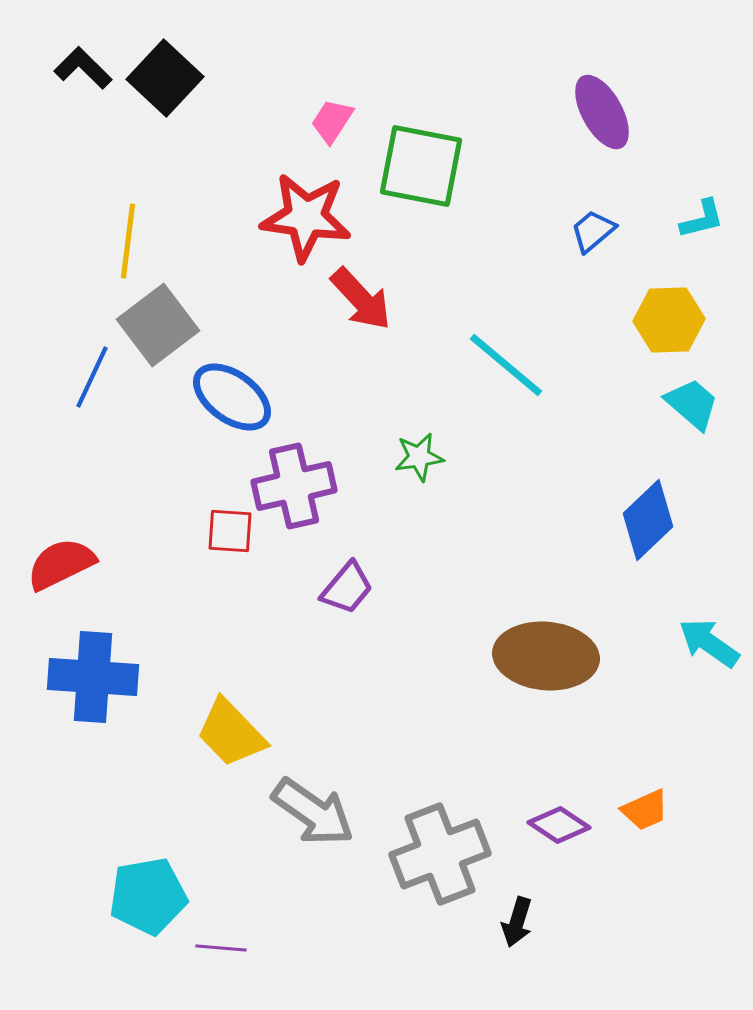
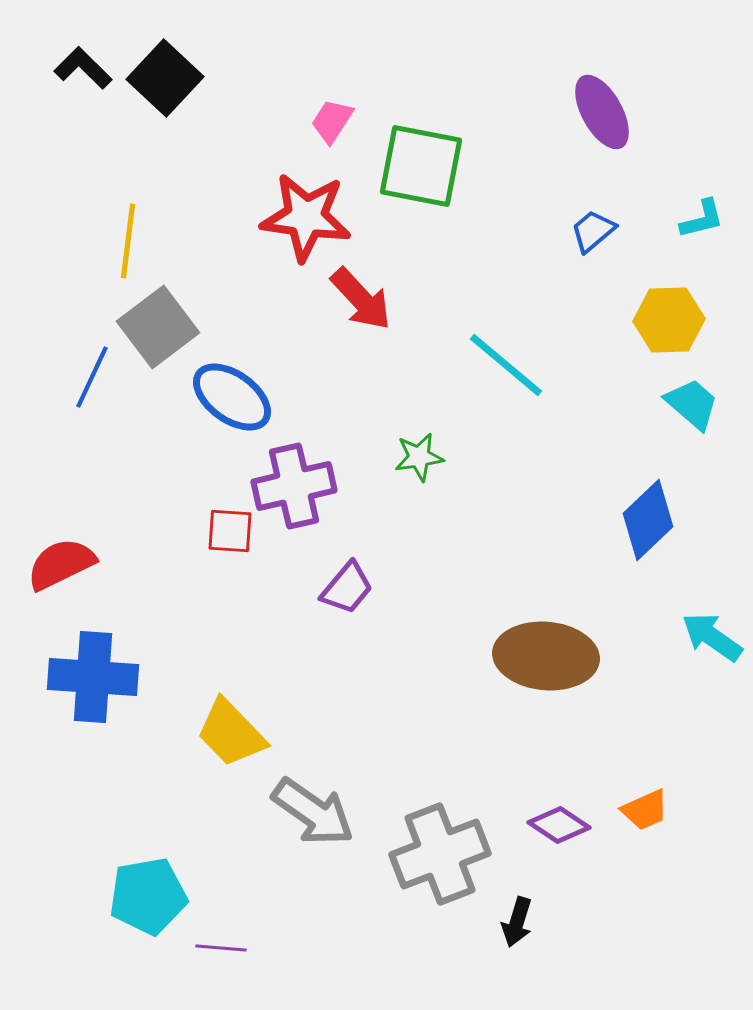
gray square: moved 2 px down
cyan arrow: moved 3 px right, 6 px up
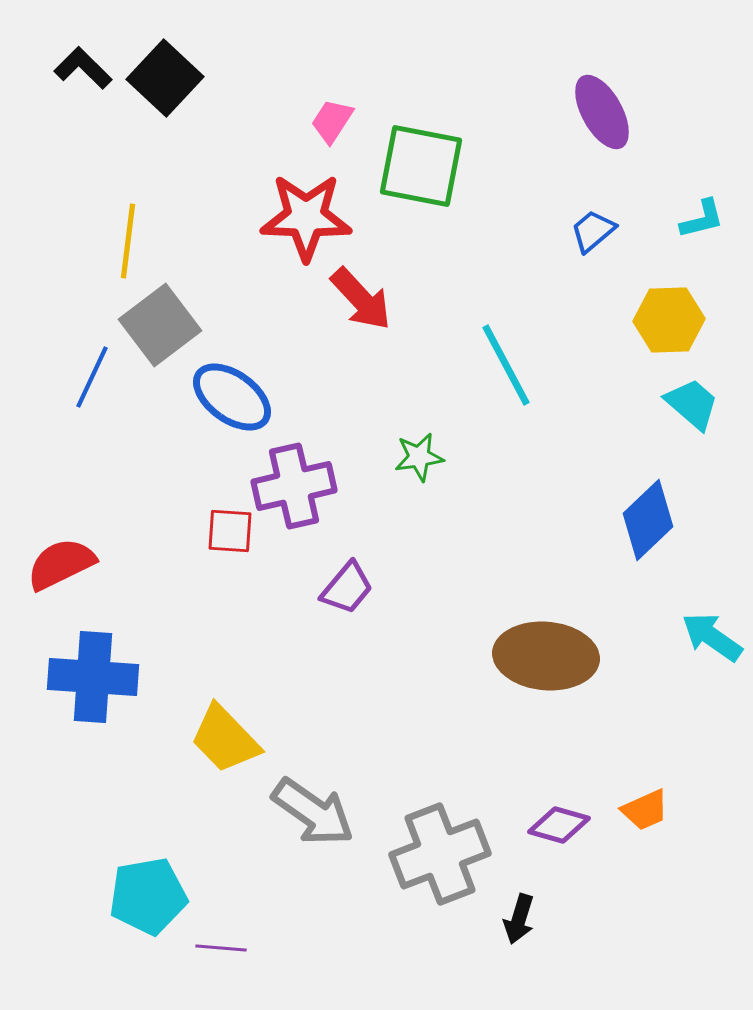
red star: rotated 6 degrees counterclockwise
gray square: moved 2 px right, 2 px up
cyan line: rotated 22 degrees clockwise
yellow trapezoid: moved 6 px left, 6 px down
purple diamond: rotated 18 degrees counterclockwise
black arrow: moved 2 px right, 3 px up
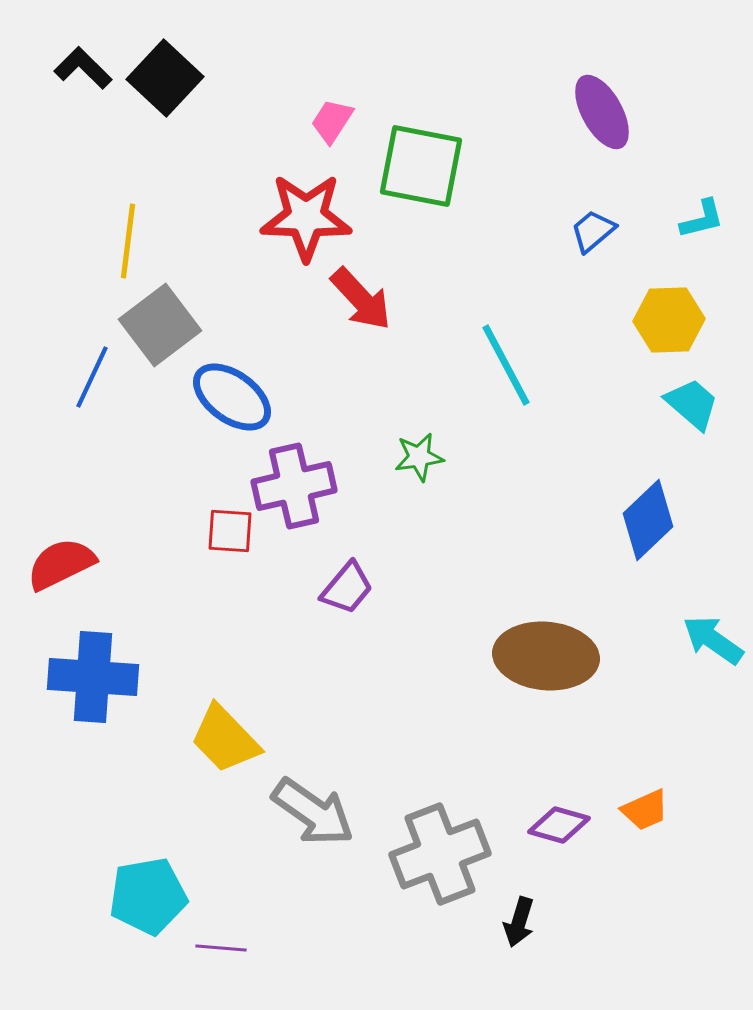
cyan arrow: moved 1 px right, 3 px down
black arrow: moved 3 px down
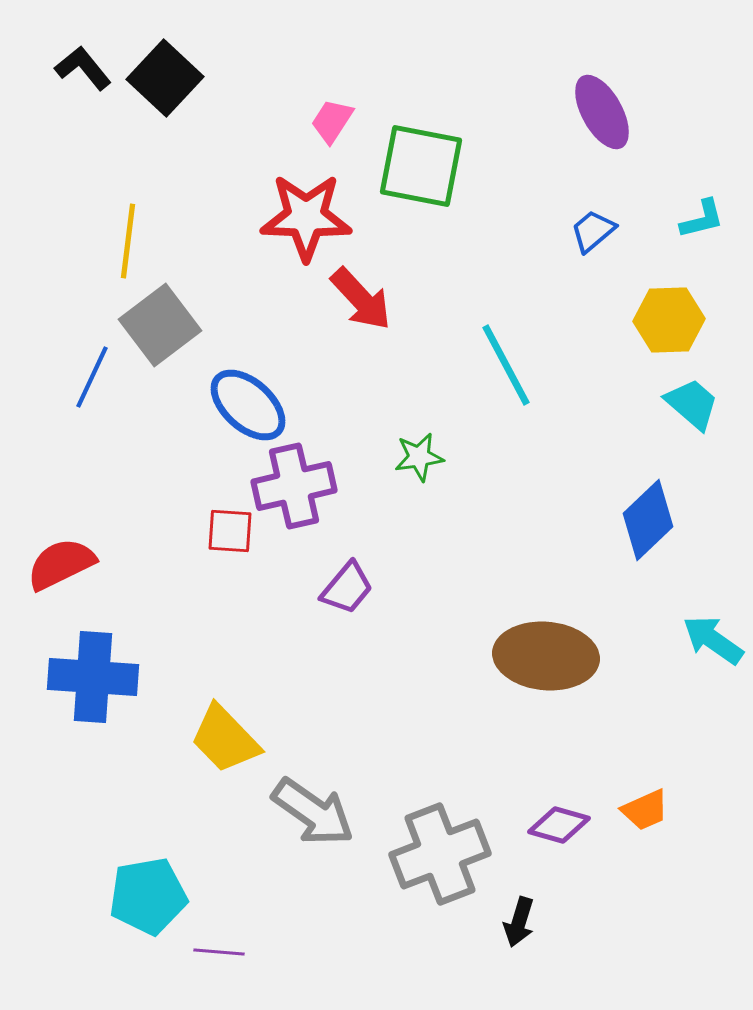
black L-shape: rotated 6 degrees clockwise
blue ellipse: moved 16 px right, 8 px down; rotated 6 degrees clockwise
purple line: moved 2 px left, 4 px down
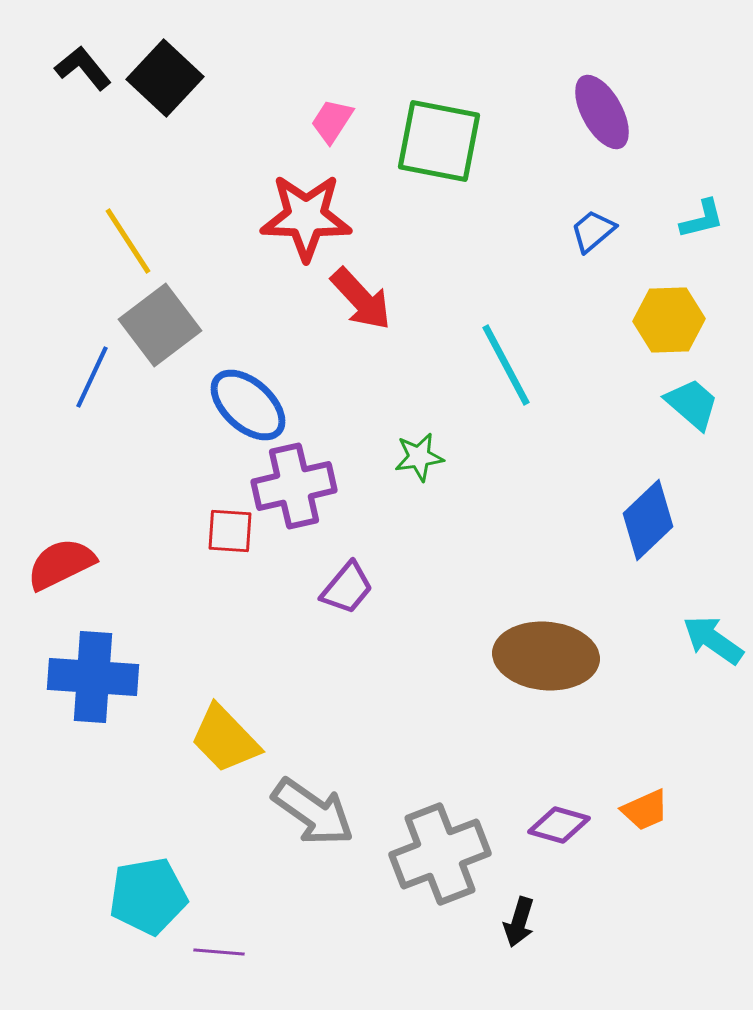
green square: moved 18 px right, 25 px up
yellow line: rotated 40 degrees counterclockwise
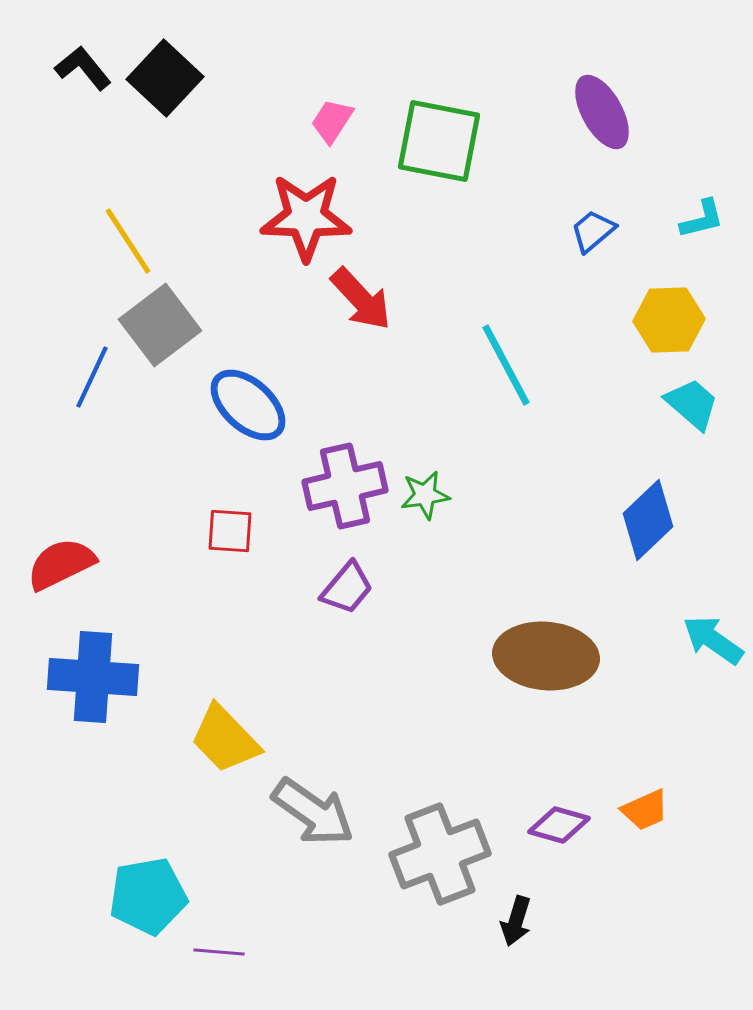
green star: moved 6 px right, 38 px down
purple cross: moved 51 px right
black arrow: moved 3 px left, 1 px up
